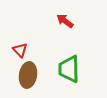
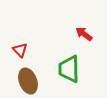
red arrow: moved 19 px right, 13 px down
brown ellipse: moved 6 px down; rotated 30 degrees counterclockwise
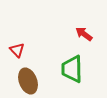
red triangle: moved 3 px left
green trapezoid: moved 3 px right
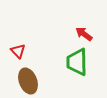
red triangle: moved 1 px right, 1 px down
green trapezoid: moved 5 px right, 7 px up
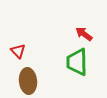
brown ellipse: rotated 15 degrees clockwise
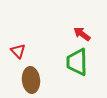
red arrow: moved 2 px left
brown ellipse: moved 3 px right, 1 px up
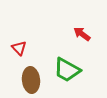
red triangle: moved 1 px right, 3 px up
green trapezoid: moved 10 px left, 8 px down; rotated 60 degrees counterclockwise
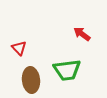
green trapezoid: rotated 36 degrees counterclockwise
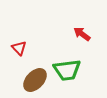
brown ellipse: moved 4 px right; rotated 50 degrees clockwise
